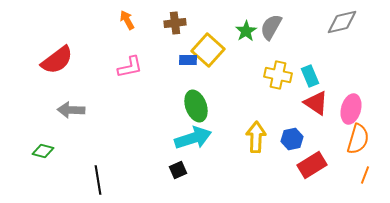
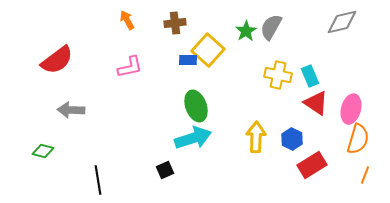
blue hexagon: rotated 20 degrees counterclockwise
black square: moved 13 px left
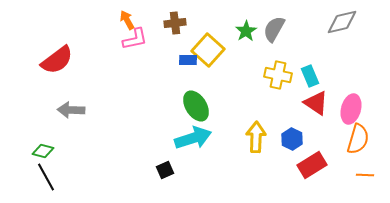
gray semicircle: moved 3 px right, 2 px down
pink L-shape: moved 5 px right, 28 px up
green ellipse: rotated 12 degrees counterclockwise
orange line: rotated 72 degrees clockwise
black line: moved 52 px left, 3 px up; rotated 20 degrees counterclockwise
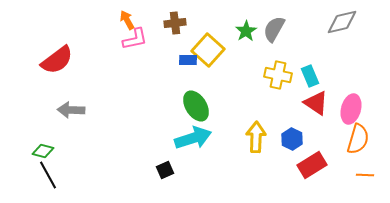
black line: moved 2 px right, 2 px up
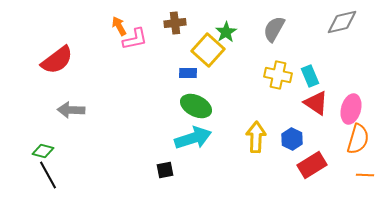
orange arrow: moved 8 px left, 6 px down
green star: moved 20 px left, 1 px down
blue rectangle: moved 13 px down
green ellipse: rotated 32 degrees counterclockwise
black square: rotated 12 degrees clockwise
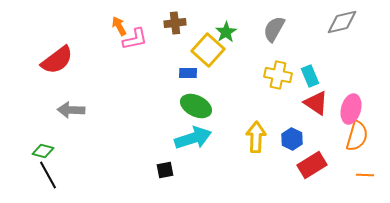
orange semicircle: moved 1 px left, 3 px up
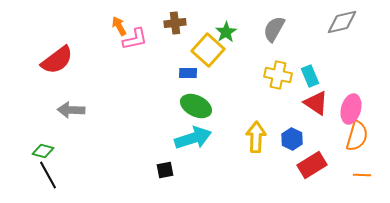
orange line: moved 3 px left
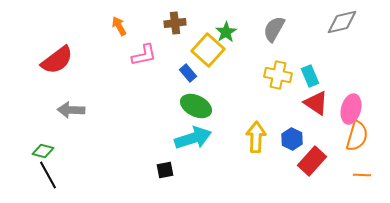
pink L-shape: moved 9 px right, 16 px down
blue rectangle: rotated 48 degrees clockwise
red rectangle: moved 4 px up; rotated 16 degrees counterclockwise
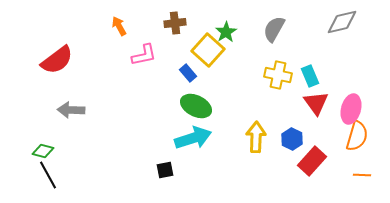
red triangle: rotated 20 degrees clockwise
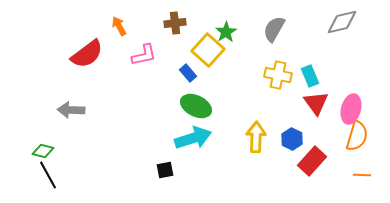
red semicircle: moved 30 px right, 6 px up
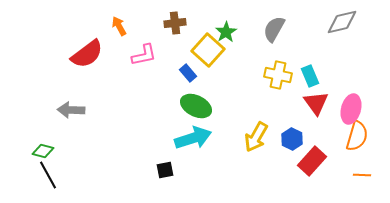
yellow arrow: rotated 152 degrees counterclockwise
